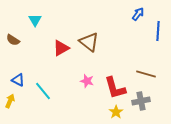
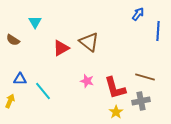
cyan triangle: moved 2 px down
brown line: moved 1 px left, 3 px down
blue triangle: moved 2 px right, 1 px up; rotated 24 degrees counterclockwise
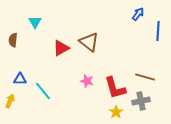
brown semicircle: rotated 64 degrees clockwise
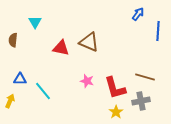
brown triangle: rotated 15 degrees counterclockwise
red triangle: rotated 42 degrees clockwise
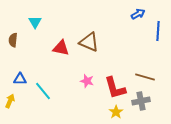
blue arrow: rotated 24 degrees clockwise
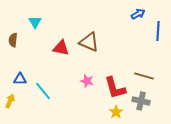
brown line: moved 1 px left, 1 px up
gray cross: rotated 24 degrees clockwise
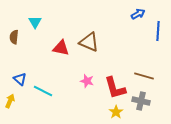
brown semicircle: moved 1 px right, 3 px up
blue triangle: rotated 40 degrees clockwise
cyan line: rotated 24 degrees counterclockwise
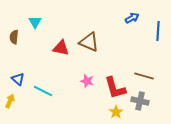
blue arrow: moved 6 px left, 4 px down
blue triangle: moved 2 px left
gray cross: moved 1 px left
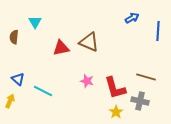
red triangle: rotated 24 degrees counterclockwise
brown line: moved 2 px right, 1 px down
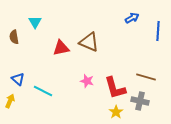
brown semicircle: rotated 16 degrees counterclockwise
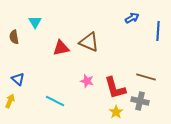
cyan line: moved 12 px right, 10 px down
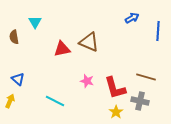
red triangle: moved 1 px right, 1 px down
